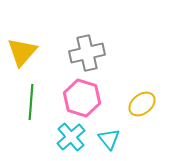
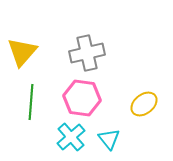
pink hexagon: rotated 9 degrees counterclockwise
yellow ellipse: moved 2 px right
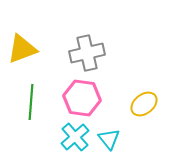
yellow triangle: moved 3 px up; rotated 28 degrees clockwise
cyan cross: moved 4 px right
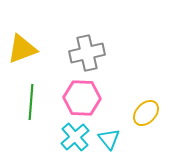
pink hexagon: rotated 6 degrees counterclockwise
yellow ellipse: moved 2 px right, 9 px down; rotated 8 degrees counterclockwise
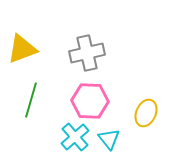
pink hexagon: moved 8 px right, 3 px down
green line: moved 2 px up; rotated 12 degrees clockwise
yellow ellipse: rotated 20 degrees counterclockwise
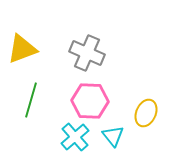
gray cross: rotated 36 degrees clockwise
cyan triangle: moved 4 px right, 3 px up
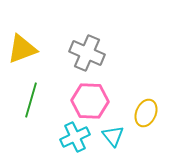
cyan cross: rotated 16 degrees clockwise
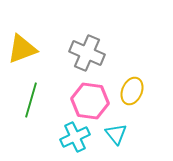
pink hexagon: rotated 6 degrees clockwise
yellow ellipse: moved 14 px left, 22 px up
cyan triangle: moved 3 px right, 2 px up
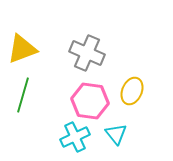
green line: moved 8 px left, 5 px up
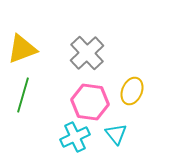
gray cross: rotated 24 degrees clockwise
pink hexagon: moved 1 px down
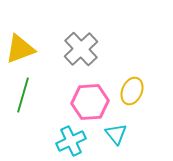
yellow triangle: moved 2 px left
gray cross: moved 6 px left, 4 px up
pink hexagon: rotated 12 degrees counterclockwise
cyan cross: moved 4 px left, 4 px down
